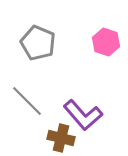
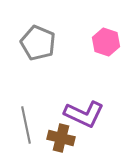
gray line: moved 1 px left, 24 px down; rotated 33 degrees clockwise
purple L-shape: moved 1 px right, 1 px up; rotated 24 degrees counterclockwise
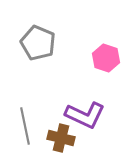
pink hexagon: moved 16 px down
purple L-shape: moved 1 px right, 1 px down
gray line: moved 1 px left, 1 px down
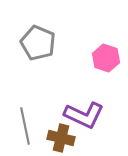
purple L-shape: moved 1 px left
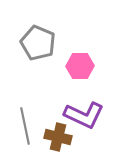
pink hexagon: moved 26 px left, 8 px down; rotated 20 degrees counterclockwise
brown cross: moved 3 px left, 1 px up
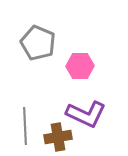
purple L-shape: moved 2 px right, 1 px up
gray line: rotated 9 degrees clockwise
brown cross: rotated 24 degrees counterclockwise
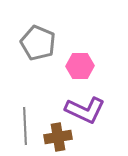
purple L-shape: moved 1 px left, 4 px up
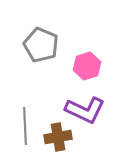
gray pentagon: moved 3 px right, 2 px down
pink hexagon: moved 7 px right; rotated 16 degrees counterclockwise
